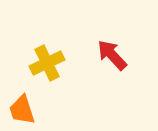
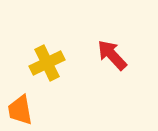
orange trapezoid: moved 2 px left; rotated 8 degrees clockwise
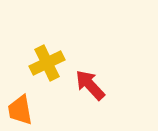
red arrow: moved 22 px left, 30 px down
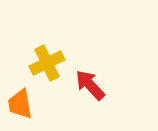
orange trapezoid: moved 6 px up
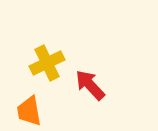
orange trapezoid: moved 9 px right, 7 px down
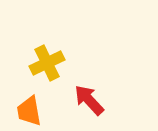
red arrow: moved 1 px left, 15 px down
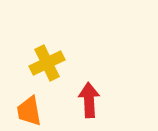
red arrow: rotated 40 degrees clockwise
